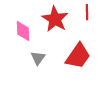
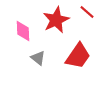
red line: rotated 49 degrees counterclockwise
red star: moved 1 px right, 1 px down; rotated 16 degrees clockwise
gray triangle: rotated 28 degrees counterclockwise
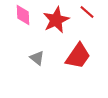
pink diamond: moved 16 px up
gray triangle: moved 1 px left
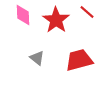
red star: rotated 12 degrees counterclockwise
red trapezoid: moved 1 px right, 4 px down; rotated 140 degrees counterclockwise
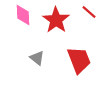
red line: moved 2 px right
red trapezoid: rotated 84 degrees clockwise
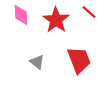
pink diamond: moved 2 px left
gray triangle: moved 4 px down
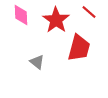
red trapezoid: moved 12 px up; rotated 36 degrees clockwise
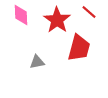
red star: moved 1 px right
gray triangle: rotated 49 degrees counterclockwise
